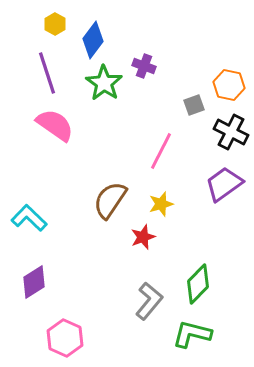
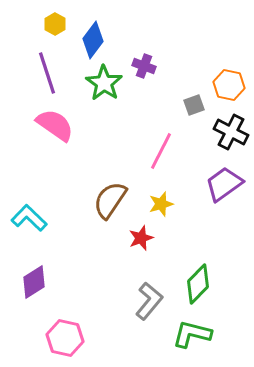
red star: moved 2 px left, 1 px down
pink hexagon: rotated 12 degrees counterclockwise
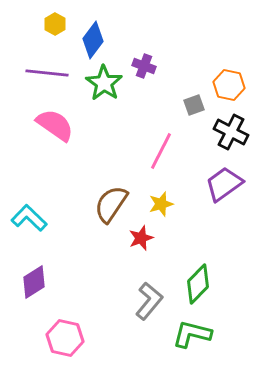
purple line: rotated 66 degrees counterclockwise
brown semicircle: moved 1 px right, 4 px down
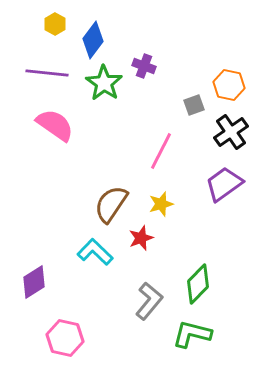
black cross: rotated 28 degrees clockwise
cyan L-shape: moved 66 px right, 34 px down
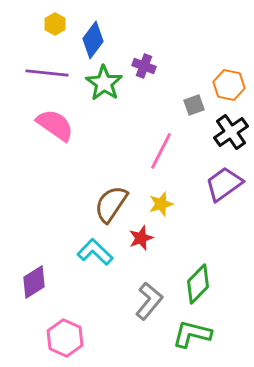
pink hexagon: rotated 12 degrees clockwise
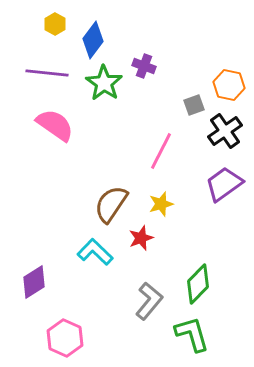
black cross: moved 6 px left, 1 px up
green L-shape: rotated 60 degrees clockwise
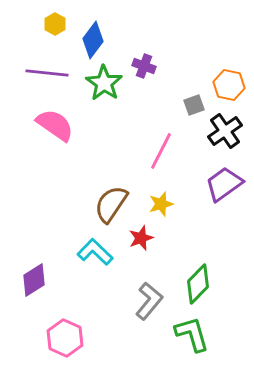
purple diamond: moved 2 px up
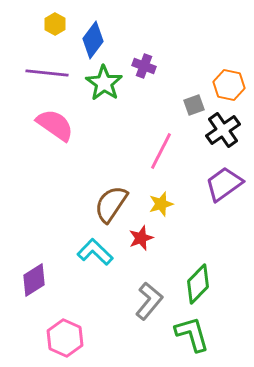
black cross: moved 2 px left, 1 px up
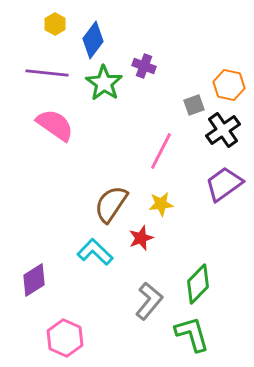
yellow star: rotated 10 degrees clockwise
